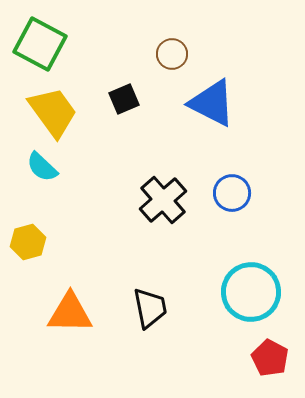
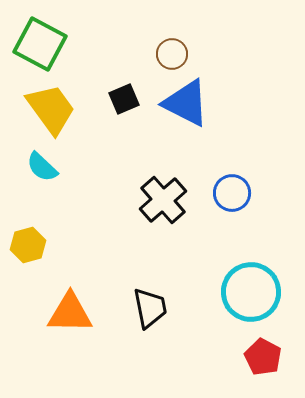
blue triangle: moved 26 px left
yellow trapezoid: moved 2 px left, 3 px up
yellow hexagon: moved 3 px down
red pentagon: moved 7 px left, 1 px up
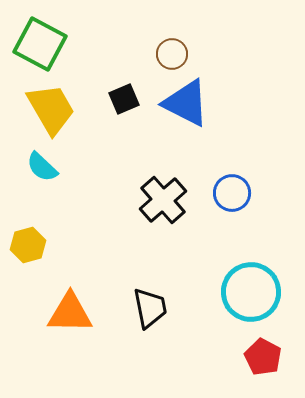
yellow trapezoid: rotated 6 degrees clockwise
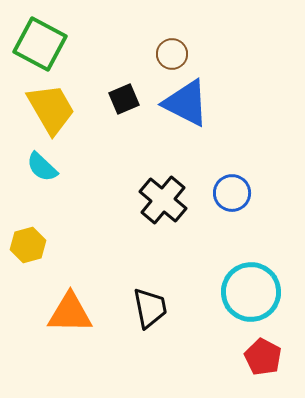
black cross: rotated 9 degrees counterclockwise
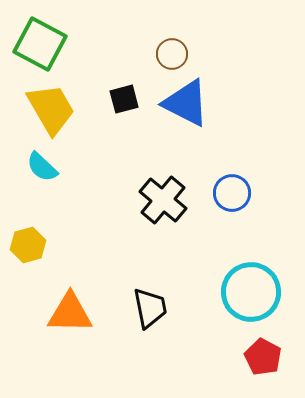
black square: rotated 8 degrees clockwise
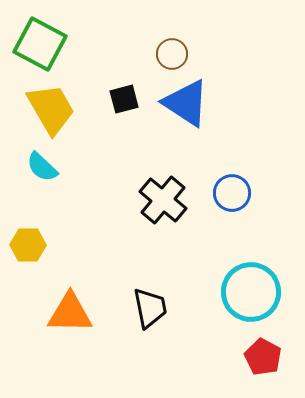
blue triangle: rotated 6 degrees clockwise
yellow hexagon: rotated 16 degrees clockwise
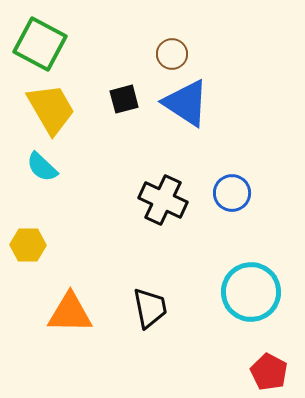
black cross: rotated 15 degrees counterclockwise
red pentagon: moved 6 px right, 15 px down
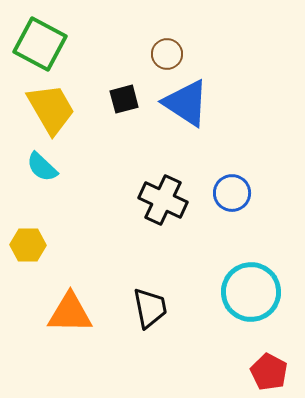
brown circle: moved 5 px left
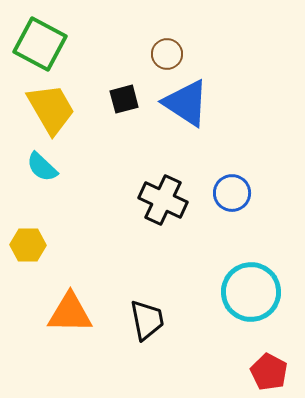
black trapezoid: moved 3 px left, 12 px down
